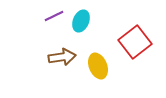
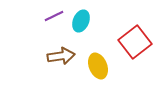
brown arrow: moved 1 px left, 1 px up
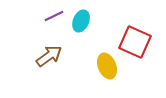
red square: rotated 28 degrees counterclockwise
brown arrow: moved 12 px left; rotated 28 degrees counterclockwise
yellow ellipse: moved 9 px right
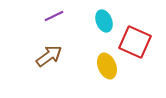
cyan ellipse: moved 23 px right; rotated 45 degrees counterclockwise
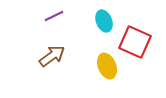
brown arrow: moved 3 px right
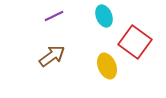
cyan ellipse: moved 5 px up
red square: rotated 12 degrees clockwise
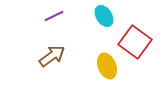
cyan ellipse: rotated 10 degrees counterclockwise
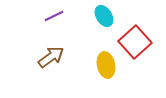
red square: rotated 12 degrees clockwise
brown arrow: moved 1 px left, 1 px down
yellow ellipse: moved 1 px left, 1 px up; rotated 10 degrees clockwise
